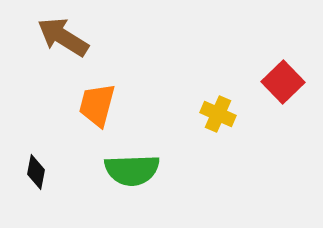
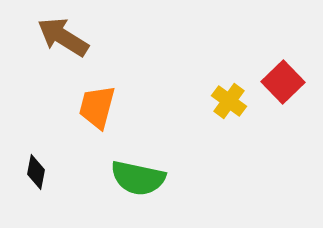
orange trapezoid: moved 2 px down
yellow cross: moved 11 px right, 13 px up; rotated 12 degrees clockwise
green semicircle: moved 6 px right, 8 px down; rotated 14 degrees clockwise
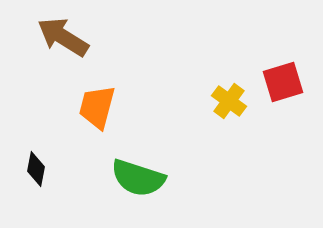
red square: rotated 27 degrees clockwise
black diamond: moved 3 px up
green semicircle: rotated 6 degrees clockwise
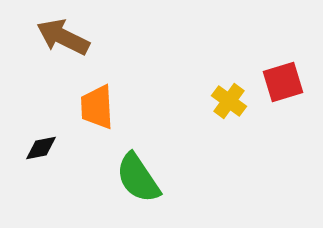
brown arrow: rotated 6 degrees counterclockwise
orange trapezoid: rotated 18 degrees counterclockwise
black diamond: moved 5 px right, 21 px up; rotated 68 degrees clockwise
green semicircle: rotated 38 degrees clockwise
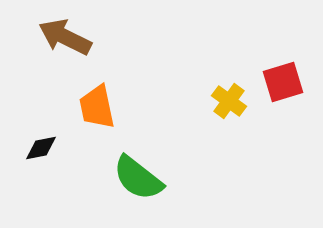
brown arrow: moved 2 px right
orange trapezoid: rotated 9 degrees counterclockwise
green semicircle: rotated 18 degrees counterclockwise
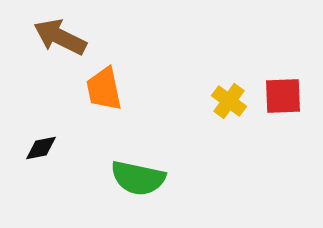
brown arrow: moved 5 px left
red square: moved 14 px down; rotated 15 degrees clockwise
orange trapezoid: moved 7 px right, 18 px up
green semicircle: rotated 26 degrees counterclockwise
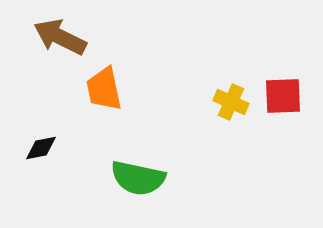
yellow cross: moved 2 px right, 1 px down; rotated 12 degrees counterclockwise
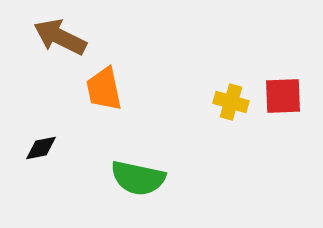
yellow cross: rotated 8 degrees counterclockwise
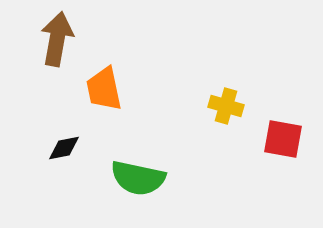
brown arrow: moved 3 px left, 2 px down; rotated 74 degrees clockwise
red square: moved 43 px down; rotated 12 degrees clockwise
yellow cross: moved 5 px left, 4 px down
black diamond: moved 23 px right
